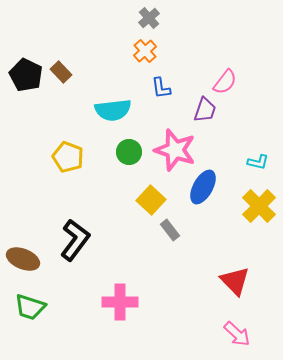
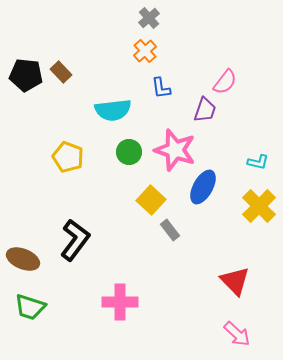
black pentagon: rotated 20 degrees counterclockwise
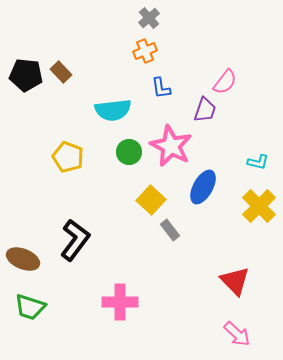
orange cross: rotated 20 degrees clockwise
pink star: moved 4 px left, 4 px up; rotated 9 degrees clockwise
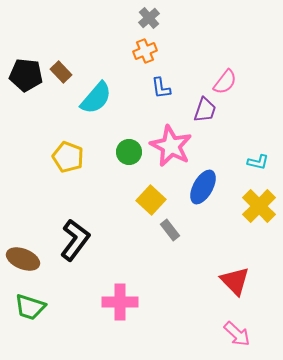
cyan semicircle: moved 17 px left, 12 px up; rotated 42 degrees counterclockwise
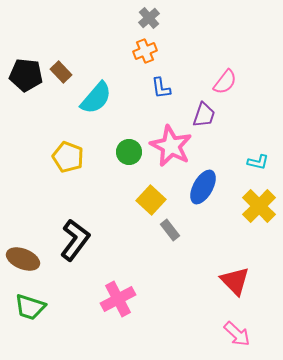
purple trapezoid: moved 1 px left, 5 px down
pink cross: moved 2 px left, 3 px up; rotated 28 degrees counterclockwise
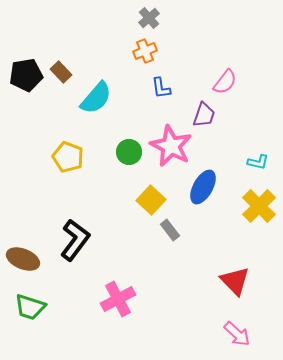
black pentagon: rotated 16 degrees counterclockwise
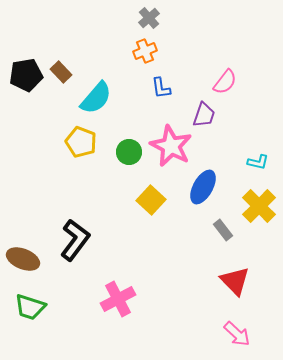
yellow pentagon: moved 13 px right, 15 px up
gray rectangle: moved 53 px right
